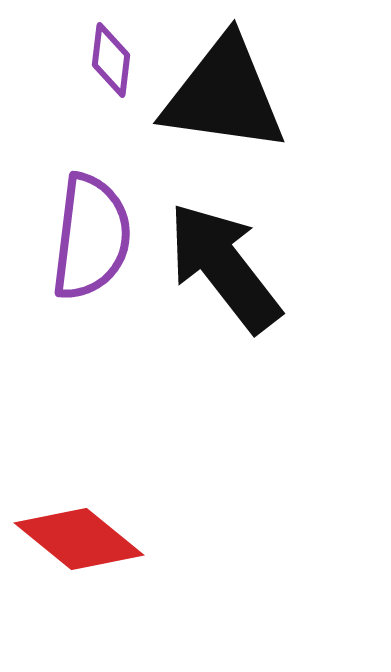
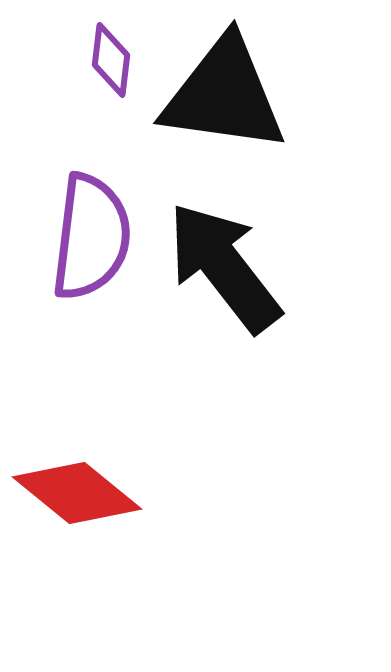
red diamond: moved 2 px left, 46 px up
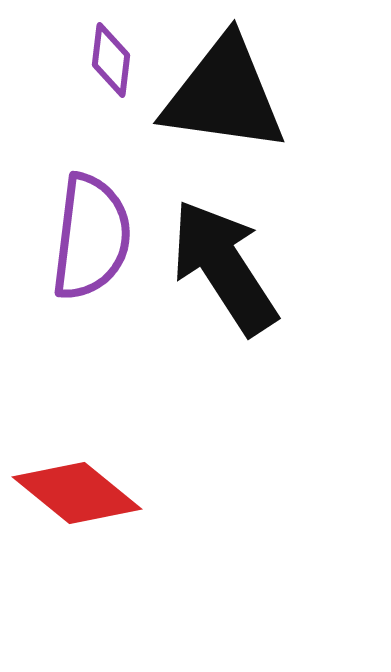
black arrow: rotated 5 degrees clockwise
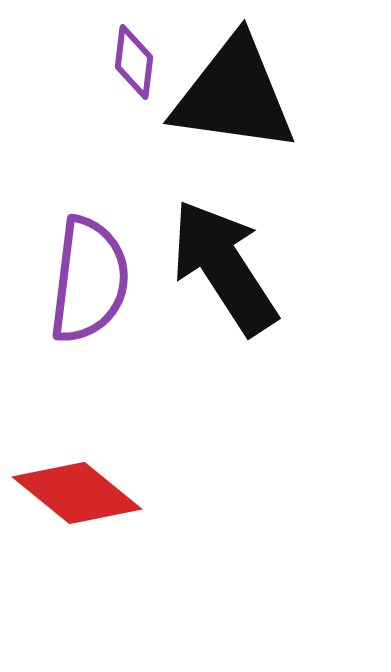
purple diamond: moved 23 px right, 2 px down
black triangle: moved 10 px right
purple semicircle: moved 2 px left, 43 px down
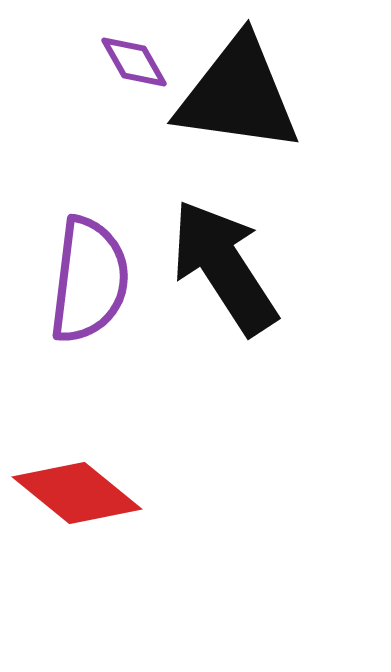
purple diamond: rotated 36 degrees counterclockwise
black triangle: moved 4 px right
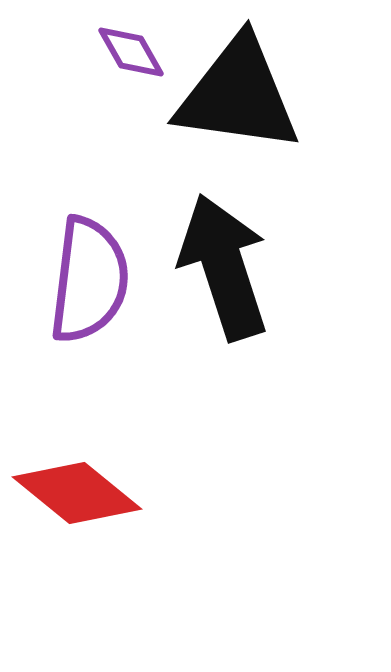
purple diamond: moved 3 px left, 10 px up
black arrow: rotated 15 degrees clockwise
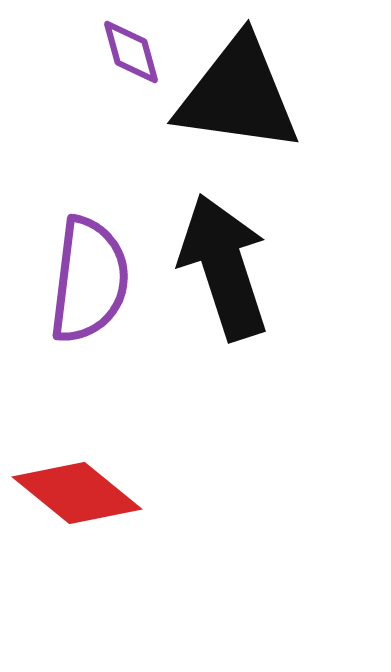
purple diamond: rotated 14 degrees clockwise
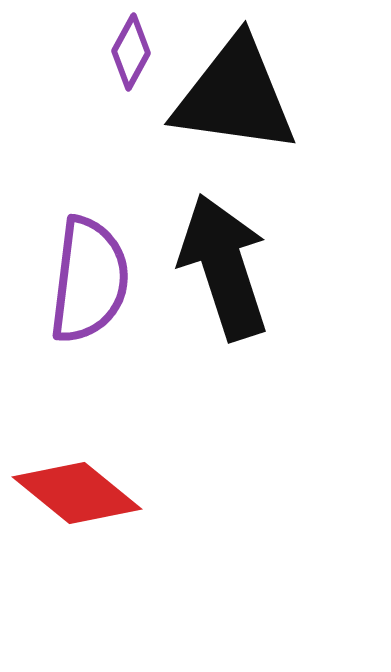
purple diamond: rotated 44 degrees clockwise
black triangle: moved 3 px left, 1 px down
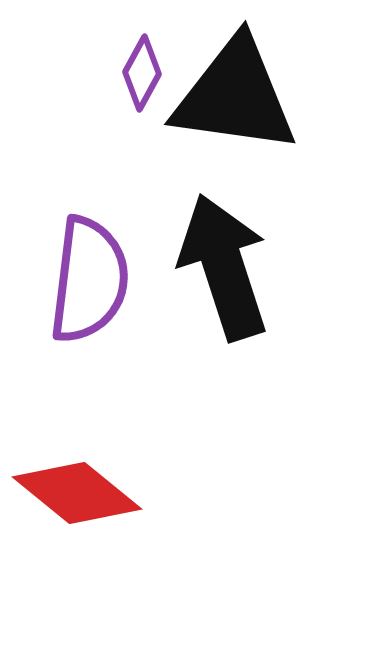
purple diamond: moved 11 px right, 21 px down
